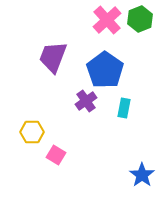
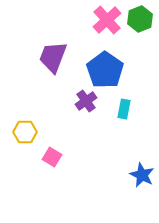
cyan rectangle: moved 1 px down
yellow hexagon: moved 7 px left
pink square: moved 4 px left, 2 px down
blue star: rotated 10 degrees counterclockwise
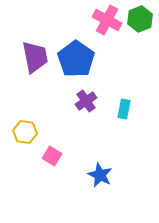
pink cross: rotated 20 degrees counterclockwise
purple trapezoid: moved 18 px left; rotated 148 degrees clockwise
blue pentagon: moved 29 px left, 11 px up
yellow hexagon: rotated 10 degrees clockwise
pink square: moved 1 px up
blue star: moved 42 px left
